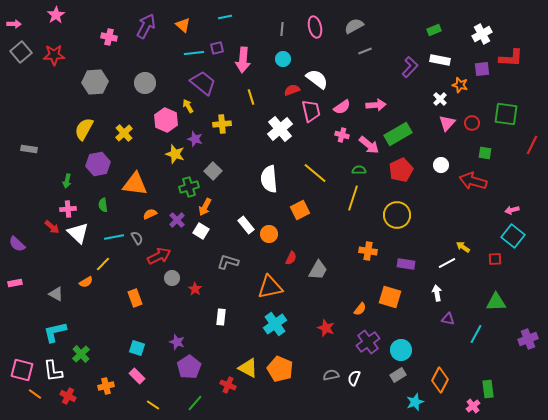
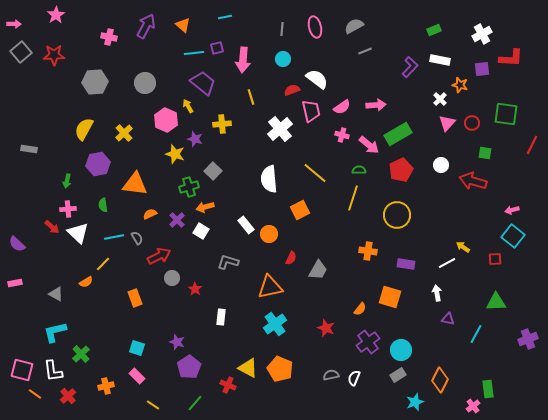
orange arrow at (205, 207): rotated 48 degrees clockwise
red cross at (68, 396): rotated 21 degrees clockwise
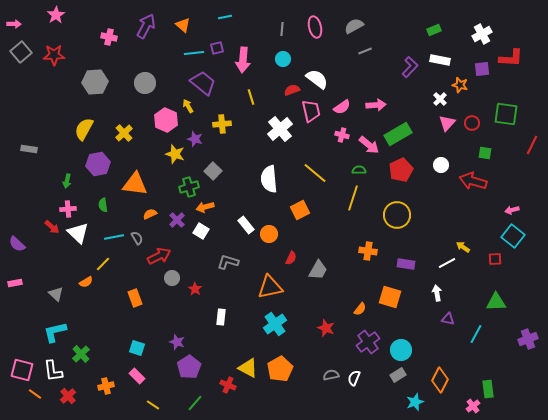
gray triangle at (56, 294): rotated 14 degrees clockwise
orange pentagon at (280, 369): rotated 20 degrees clockwise
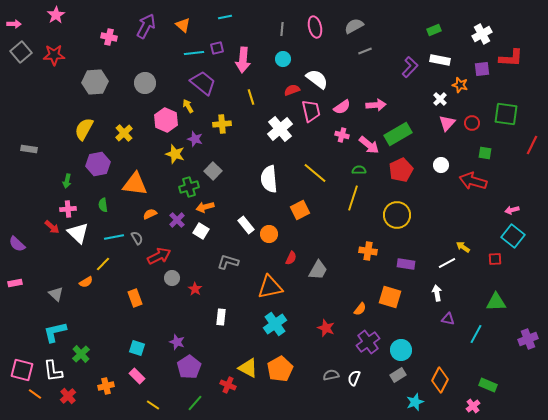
green rectangle at (488, 389): moved 4 px up; rotated 60 degrees counterclockwise
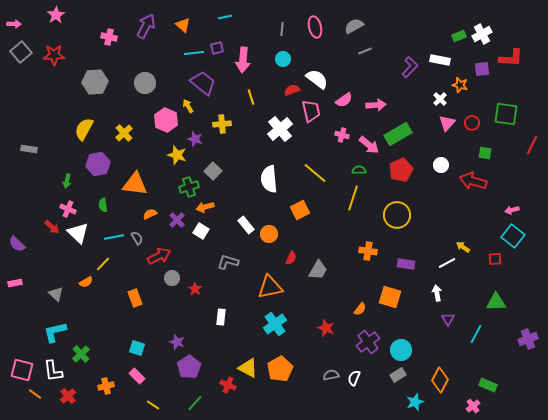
green rectangle at (434, 30): moved 25 px right, 6 px down
pink semicircle at (342, 107): moved 2 px right, 7 px up
yellow star at (175, 154): moved 2 px right, 1 px down
pink cross at (68, 209): rotated 28 degrees clockwise
purple triangle at (448, 319): rotated 48 degrees clockwise
